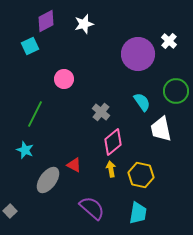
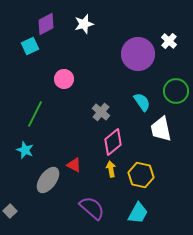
purple diamond: moved 3 px down
cyan trapezoid: rotated 20 degrees clockwise
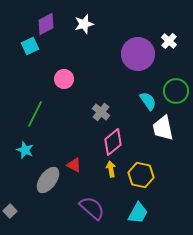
cyan semicircle: moved 6 px right, 1 px up
white trapezoid: moved 2 px right, 1 px up
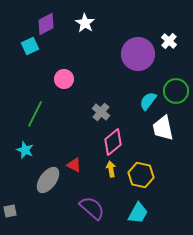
white star: moved 1 px right, 1 px up; rotated 24 degrees counterclockwise
cyan semicircle: rotated 108 degrees counterclockwise
gray square: rotated 32 degrees clockwise
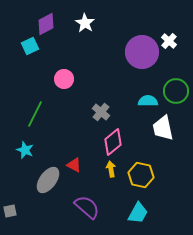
purple circle: moved 4 px right, 2 px up
cyan semicircle: rotated 54 degrees clockwise
purple semicircle: moved 5 px left, 1 px up
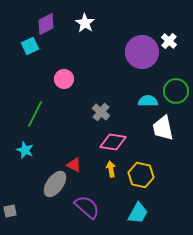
pink diamond: rotated 48 degrees clockwise
gray ellipse: moved 7 px right, 4 px down
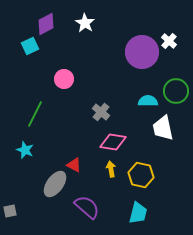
cyan trapezoid: rotated 15 degrees counterclockwise
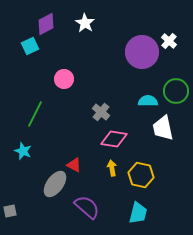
pink diamond: moved 1 px right, 3 px up
cyan star: moved 2 px left, 1 px down
yellow arrow: moved 1 px right, 1 px up
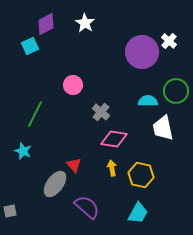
pink circle: moved 9 px right, 6 px down
red triangle: rotated 21 degrees clockwise
cyan trapezoid: rotated 15 degrees clockwise
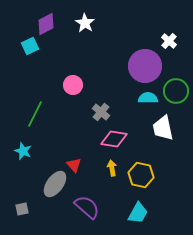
purple circle: moved 3 px right, 14 px down
cyan semicircle: moved 3 px up
gray square: moved 12 px right, 2 px up
